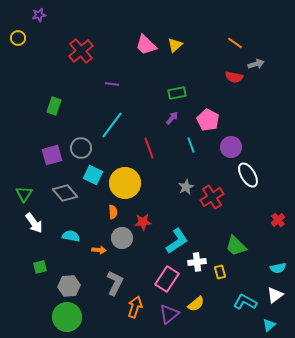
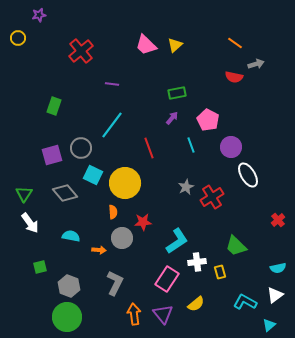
white arrow at (34, 223): moved 4 px left
gray hexagon at (69, 286): rotated 25 degrees clockwise
orange arrow at (135, 307): moved 1 px left, 7 px down; rotated 25 degrees counterclockwise
purple triangle at (169, 314): moved 6 px left; rotated 30 degrees counterclockwise
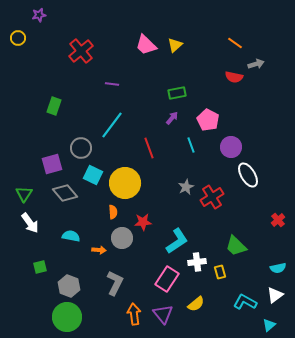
purple square at (52, 155): moved 9 px down
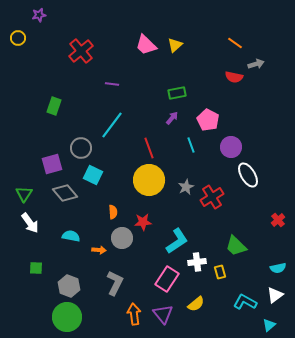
yellow circle at (125, 183): moved 24 px right, 3 px up
green square at (40, 267): moved 4 px left, 1 px down; rotated 16 degrees clockwise
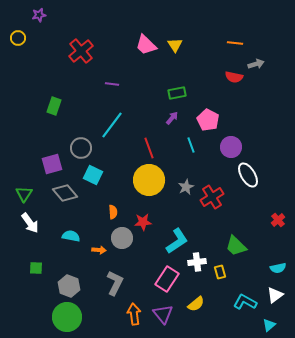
orange line at (235, 43): rotated 28 degrees counterclockwise
yellow triangle at (175, 45): rotated 21 degrees counterclockwise
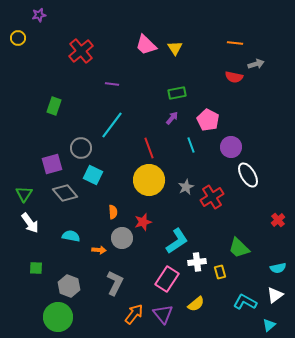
yellow triangle at (175, 45): moved 3 px down
red star at (143, 222): rotated 12 degrees counterclockwise
green trapezoid at (236, 246): moved 3 px right, 2 px down
orange arrow at (134, 314): rotated 45 degrees clockwise
green circle at (67, 317): moved 9 px left
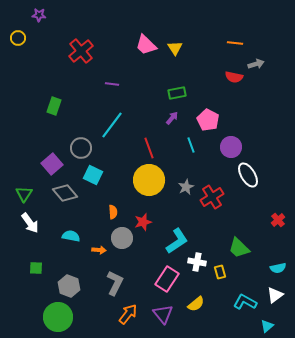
purple star at (39, 15): rotated 16 degrees clockwise
purple square at (52, 164): rotated 25 degrees counterclockwise
white cross at (197, 262): rotated 18 degrees clockwise
orange arrow at (134, 314): moved 6 px left
cyan triangle at (269, 325): moved 2 px left, 1 px down
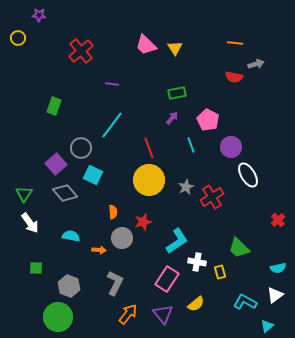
purple square at (52, 164): moved 4 px right
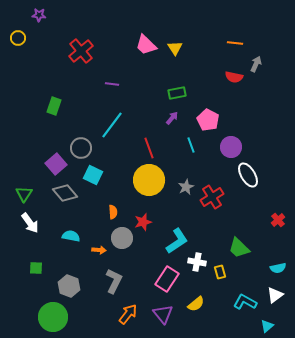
gray arrow at (256, 64): rotated 49 degrees counterclockwise
gray L-shape at (115, 283): moved 1 px left, 2 px up
green circle at (58, 317): moved 5 px left
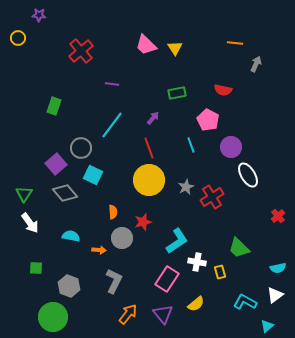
red semicircle at (234, 77): moved 11 px left, 13 px down
purple arrow at (172, 118): moved 19 px left
red cross at (278, 220): moved 4 px up
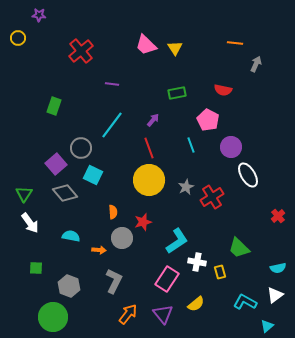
purple arrow at (153, 118): moved 2 px down
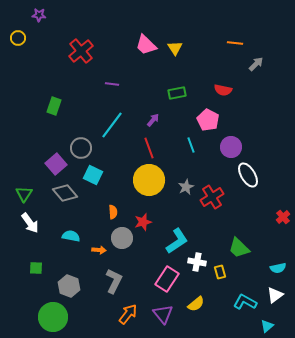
gray arrow at (256, 64): rotated 21 degrees clockwise
red cross at (278, 216): moved 5 px right, 1 px down
